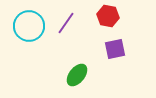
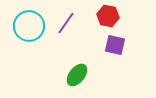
purple square: moved 4 px up; rotated 25 degrees clockwise
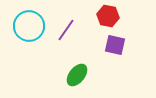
purple line: moved 7 px down
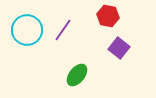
cyan circle: moved 2 px left, 4 px down
purple line: moved 3 px left
purple square: moved 4 px right, 3 px down; rotated 25 degrees clockwise
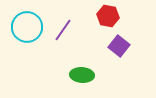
cyan circle: moved 3 px up
purple square: moved 2 px up
green ellipse: moved 5 px right; rotated 55 degrees clockwise
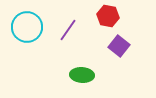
purple line: moved 5 px right
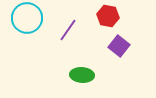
cyan circle: moved 9 px up
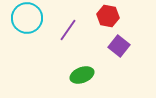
green ellipse: rotated 25 degrees counterclockwise
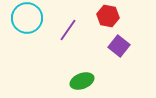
green ellipse: moved 6 px down
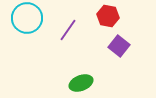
green ellipse: moved 1 px left, 2 px down
